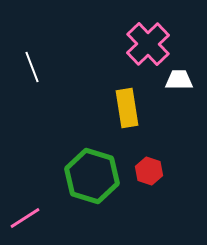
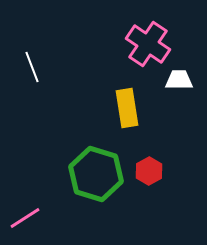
pink cross: rotated 12 degrees counterclockwise
red hexagon: rotated 12 degrees clockwise
green hexagon: moved 4 px right, 2 px up
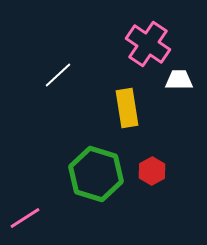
white line: moved 26 px right, 8 px down; rotated 68 degrees clockwise
red hexagon: moved 3 px right
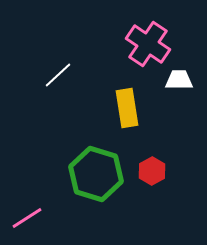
pink line: moved 2 px right
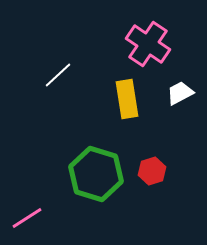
white trapezoid: moved 1 px right, 13 px down; rotated 28 degrees counterclockwise
yellow rectangle: moved 9 px up
red hexagon: rotated 12 degrees clockwise
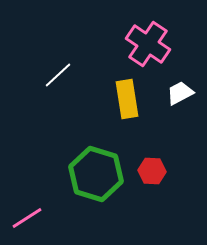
red hexagon: rotated 20 degrees clockwise
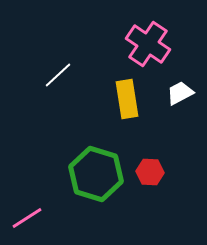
red hexagon: moved 2 px left, 1 px down
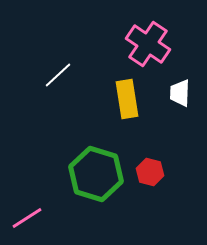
white trapezoid: rotated 60 degrees counterclockwise
red hexagon: rotated 12 degrees clockwise
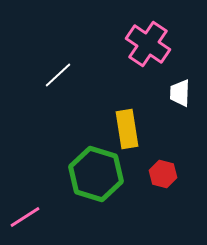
yellow rectangle: moved 30 px down
red hexagon: moved 13 px right, 2 px down
pink line: moved 2 px left, 1 px up
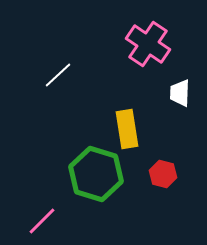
pink line: moved 17 px right, 4 px down; rotated 12 degrees counterclockwise
